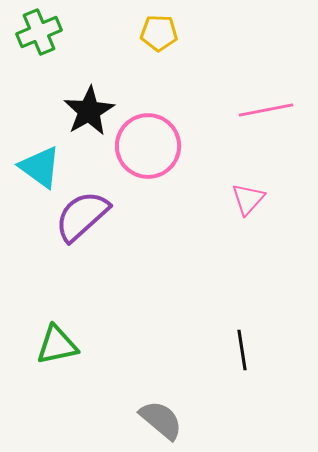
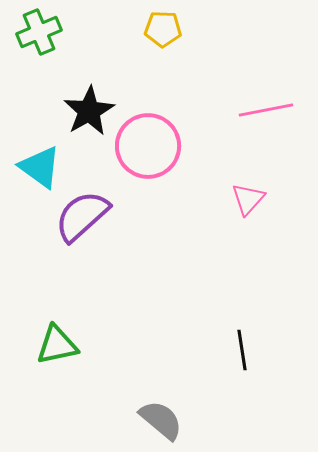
yellow pentagon: moved 4 px right, 4 px up
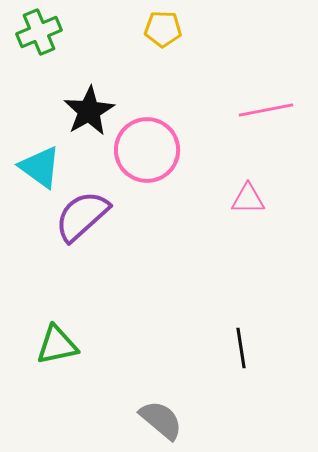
pink circle: moved 1 px left, 4 px down
pink triangle: rotated 48 degrees clockwise
black line: moved 1 px left, 2 px up
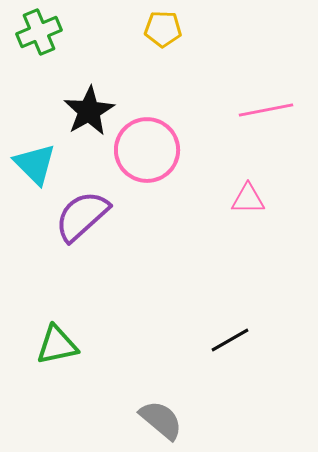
cyan triangle: moved 5 px left, 3 px up; rotated 9 degrees clockwise
black line: moved 11 px left, 8 px up; rotated 69 degrees clockwise
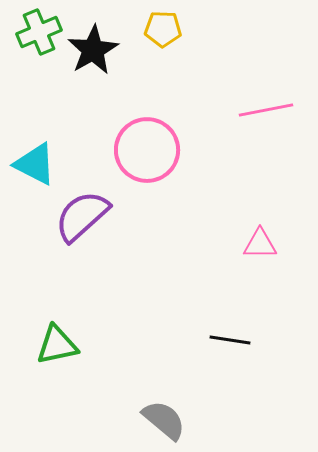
black star: moved 4 px right, 61 px up
cyan triangle: rotated 18 degrees counterclockwise
pink triangle: moved 12 px right, 45 px down
black line: rotated 39 degrees clockwise
gray semicircle: moved 3 px right
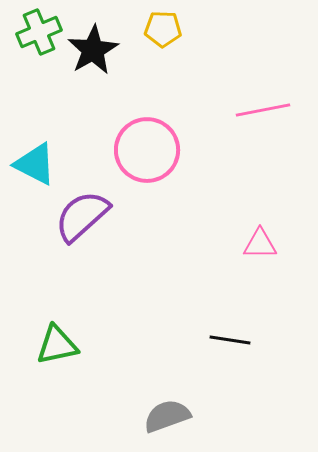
pink line: moved 3 px left
gray semicircle: moved 3 px right, 4 px up; rotated 60 degrees counterclockwise
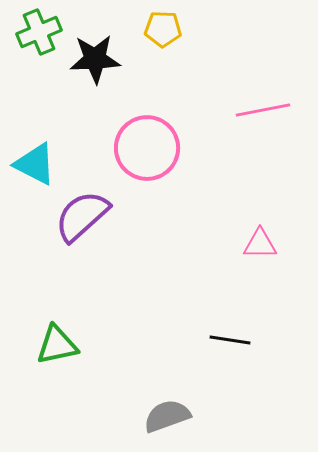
black star: moved 2 px right, 9 px down; rotated 27 degrees clockwise
pink circle: moved 2 px up
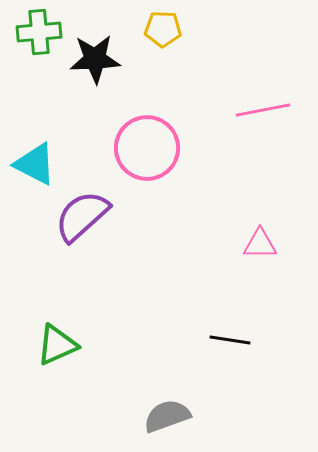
green cross: rotated 18 degrees clockwise
green triangle: rotated 12 degrees counterclockwise
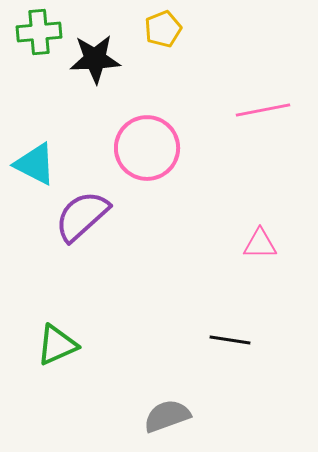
yellow pentagon: rotated 24 degrees counterclockwise
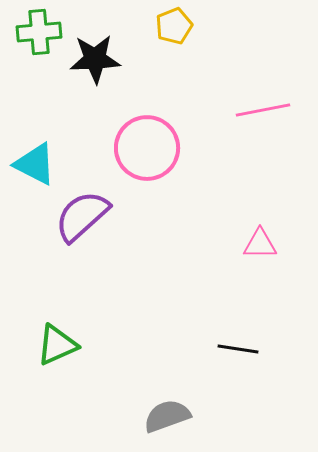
yellow pentagon: moved 11 px right, 3 px up
black line: moved 8 px right, 9 px down
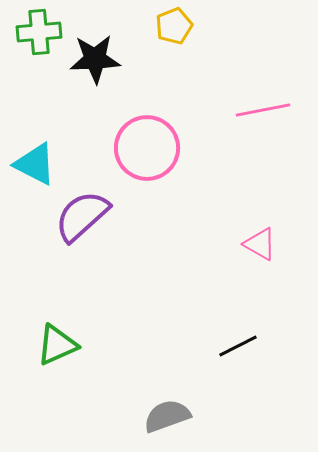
pink triangle: rotated 30 degrees clockwise
black line: moved 3 px up; rotated 36 degrees counterclockwise
